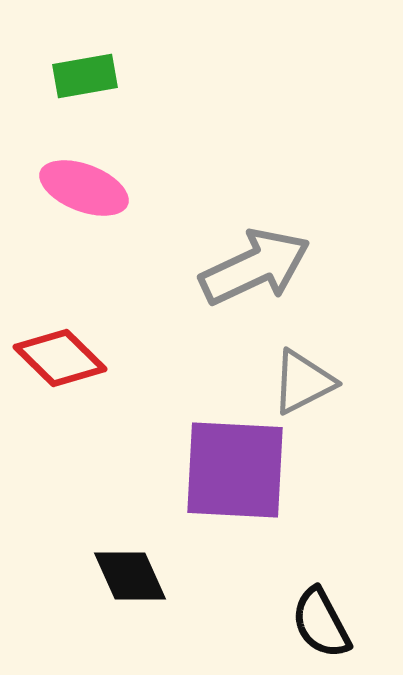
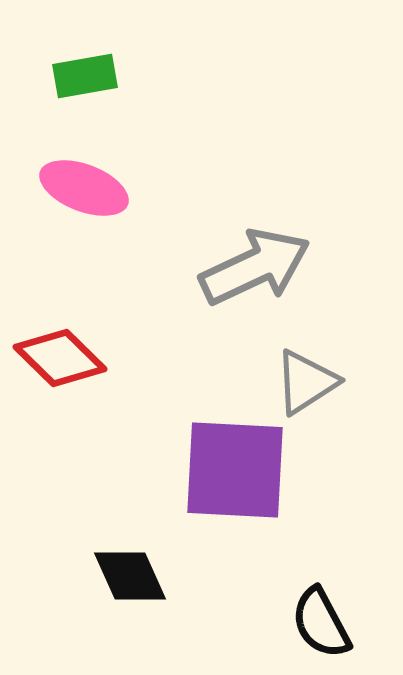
gray triangle: moved 3 px right; rotated 6 degrees counterclockwise
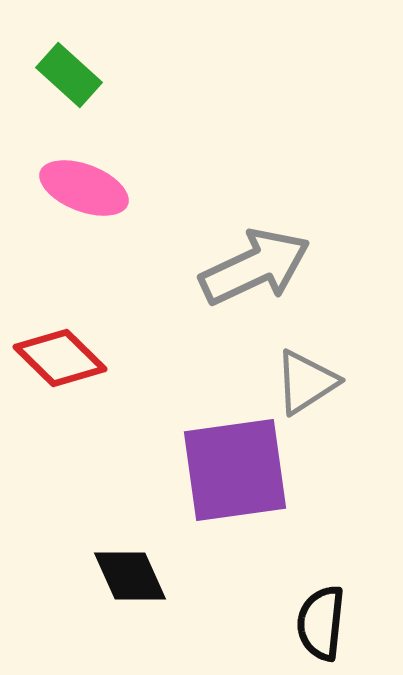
green rectangle: moved 16 px left, 1 px up; rotated 52 degrees clockwise
purple square: rotated 11 degrees counterclockwise
black semicircle: rotated 34 degrees clockwise
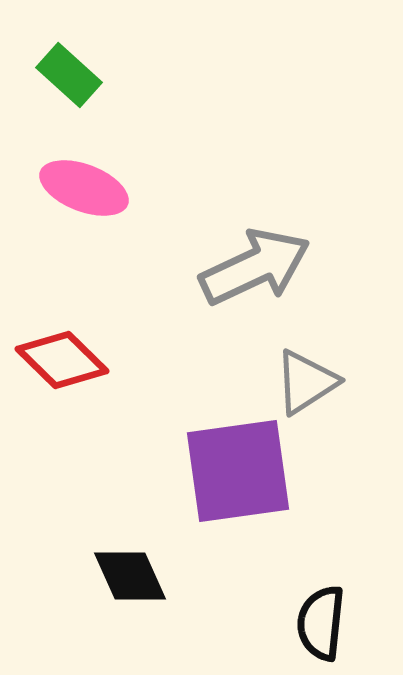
red diamond: moved 2 px right, 2 px down
purple square: moved 3 px right, 1 px down
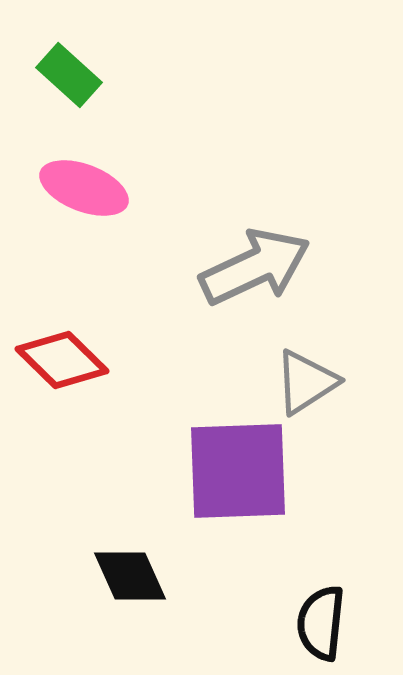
purple square: rotated 6 degrees clockwise
